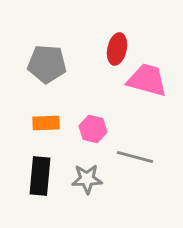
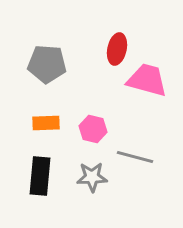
gray star: moved 5 px right, 2 px up
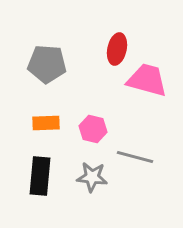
gray star: rotated 8 degrees clockwise
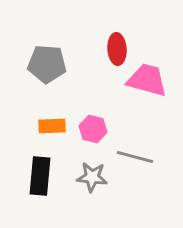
red ellipse: rotated 16 degrees counterclockwise
orange rectangle: moved 6 px right, 3 px down
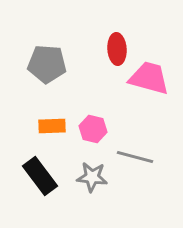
pink trapezoid: moved 2 px right, 2 px up
black rectangle: rotated 42 degrees counterclockwise
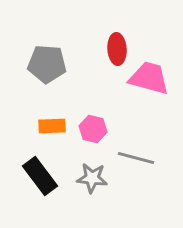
gray line: moved 1 px right, 1 px down
gray star: moved 1 px down
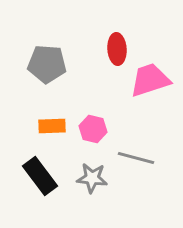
pink trapezoid: moved 1 px right, 2 px down; rotated 33 degrees counterclockwise
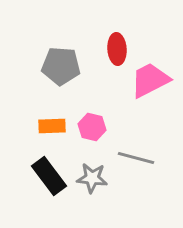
gray pentagon: moved 14 px right, 2 px down
pink trapezoid: rotated 9 degrees counterclockwise
pink hexagon: moved 1 px left, 2 px up
black rectangle: moved 9 px right
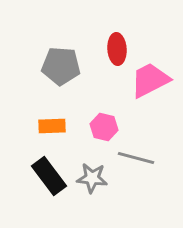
pink hexagon: moved 12 px right
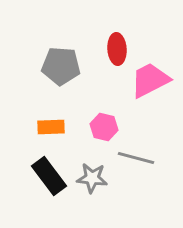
orange rectangle: moved 1 px left, 1 px down
